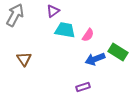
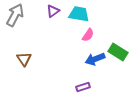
cyan trapezoid: moved 14 px right, 16 px up
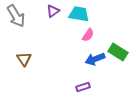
gray arrow: moved 1 px right, 1 px down; rotated 120 degrees clockwise
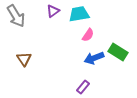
cyan trapezoid: rotated 20 degrees counterclockwise
blue arrow: moved 1 px left, 1 px up
purple rectangle: rotated 32 degrees counterclockwise
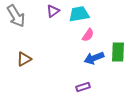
green rectangle: rotated 60 degrees clockwise
brown triangle: rotated 35 degrees clockwise
purple rectangle: rotated 32 degrees clockwise
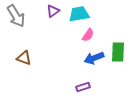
brown triangle: moved 1 px up; rotated 49 degrees clockwise
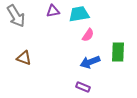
purple triangle: rotated 24 degrees clockwise
blue arrow: moved 4 px left, 4 px down
purple rectangle: rotated 40 degrees clockwise
